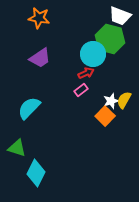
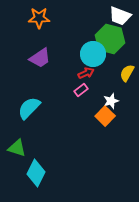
orange star: rotated 10 degrees counterclockwise
yellow semicircle: moved 3 px right, 27 px up
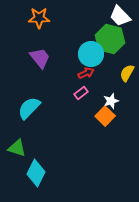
white trapezoid: rotated 25 degrees clockwise
cyan circle: moved 2 px left
purple trapezoid: rotated 95 degrees counterclockwise
pink rectangle: moved 3 px down
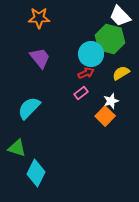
yellow semicircle: moved 6 px left; rotated 30 degrees clockwise
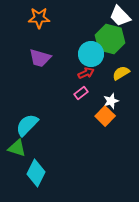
purple trapezoid: rotated 145 degrees clockwise
cyan semicircle: moved 2 px left, 17 px down
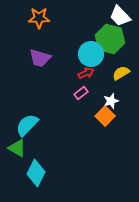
green triangle: rotated 12 degrees clockwise
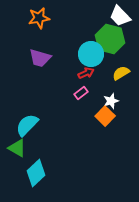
orange star: rotated 10 degrees counterclockwise
cyan diamond: rotated 20 degrees clockwise
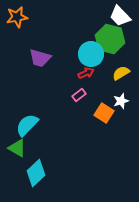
orange star: moved 22 px left, 1 px up
pink rectangle: moved 2 px left, 2 px down
white star: moved 10 px right
orange square: moved 1 px left, 3 px up; rotated 12 degrees counterclockwise
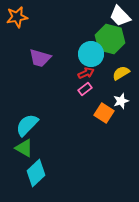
pink rectangle: moved 6 px right, 6 px up
green triangle: moved 7 px right
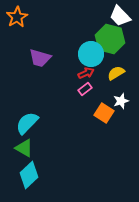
orange star: rotated 20 degrees counterclockwise
yellow semicircle: moved 5 px left
cyan semicircle: moved 2 px up
cyan diamond: moved 7 px left, 2 px down
